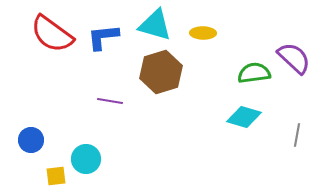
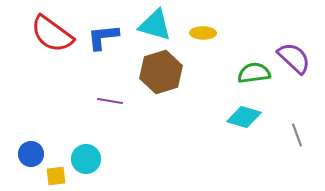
gray line: rotated 30 degrees counterclockwise
blue circle: moved 14 px down
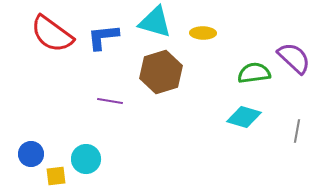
cyan triangle: moved 3 px up
gray line: moved 4 px up; rotated 30 degrees clockwise
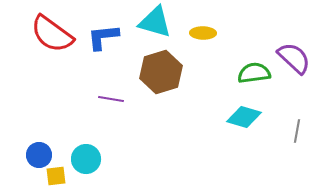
purple line: moved 1 px right, 2 px up
blue circle: moved 8 px right, 1 px down
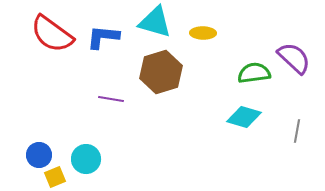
blue L-shape: rotated 12 degrees clockwise
yellow square: moved 1 px left, 1 px down; rotated 15 degrees counterclockwise
